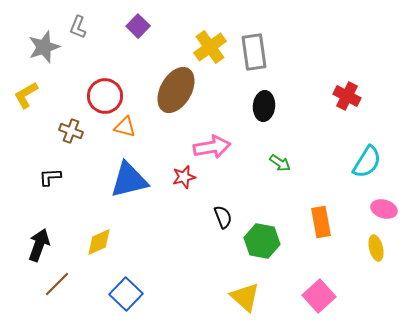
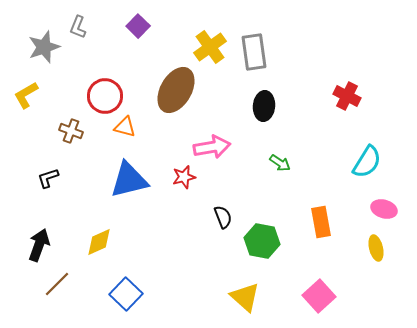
black L-shape: moved 2 px left, 1 px down; rotated 15 degrees counterclockwise
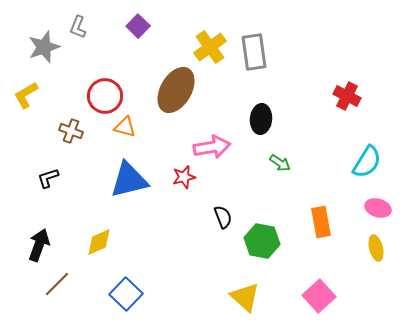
black ellipse: moved 3 px left, 13 px down
pink ellipse: moved 6 px left, 1 px up
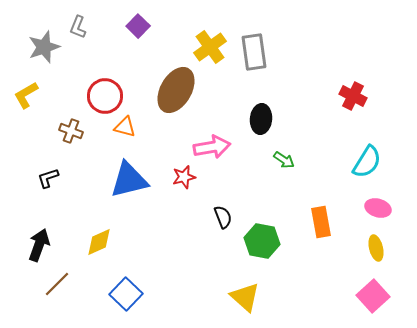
red cross: moved 6 px right
green arrow: moved 4 px right, 3 px up
pink square: moved 54 px right
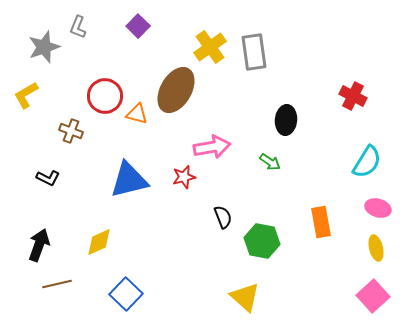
black ellipse: moved 25 px right, 1 px down
orange triangle: moved 12 px right, 13 px up
green arrow: moved 14 px left, 2 px down
black L-shape: rotated 135 degrees counterclockwise
brown line: rotated 32 degrees clockwise
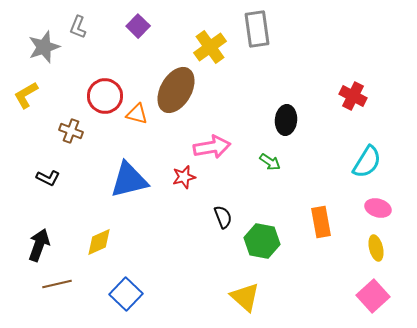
gray rectangle: moved 3 px right, 23 px up
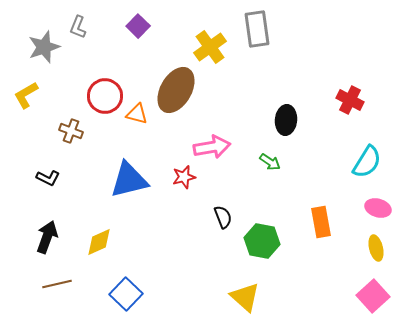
red cross: moved 3 px left, 4 px down
black arrow: moved 8 px right, 8 px up
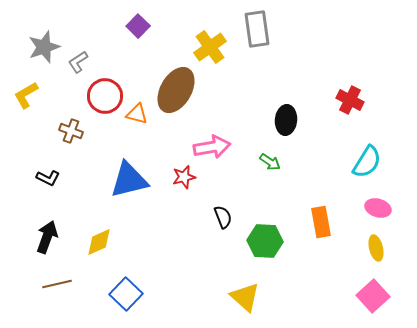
gray L-shape: moved 35 px down; rotated 35 degrees clockwise
green hexagon: moved 3 px right; rotated 8 degrees counterclockwise
